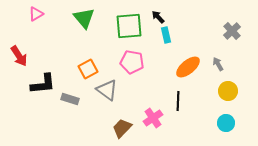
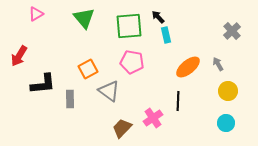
red arrow: rotated 65 degrees clockwise
gray triangle: moved 2 px right, 1 px down
gray rectangle: rotated 72 degrees clockwise
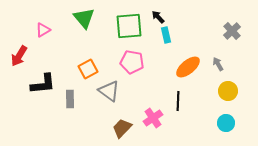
pink triangle: moved 7 px right, 16 px down
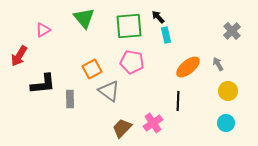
orange square: moved 4 px right
pink cross: moved 5 px down
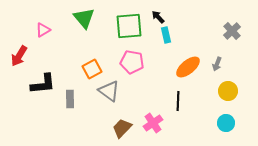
gray arrow: moved 1 px left; rotated 128 degrees counterclockwise
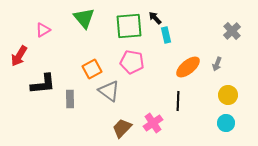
black arrow: moved 3 px left, 1 px down
yellow circle: moved 4 px down
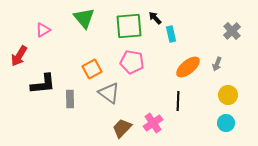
cyan rectangle: moved 5 px right, 1 px up
gray triangle: moved 2 px down
